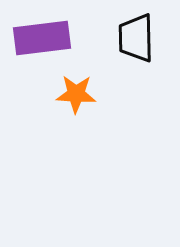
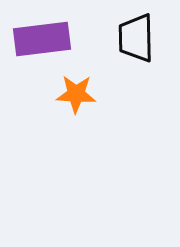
purple rectangle: moved 1 px down
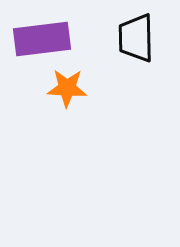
orange star: moved 9 px left, 6 px up
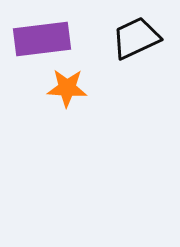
black trapezoid: rotated 66 degrees clockwise
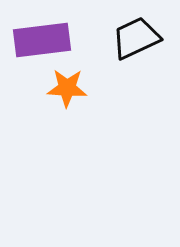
purple rectangle: moved 1 px down
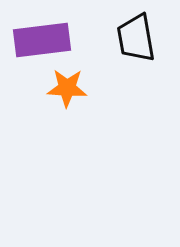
black trapezoid: rotated 75 degrees counterclockwise
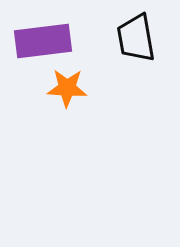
purple rectangle: moved 1 px right, 1 px down
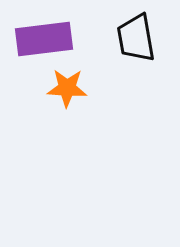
purple rectangle: moved 1 px right, 2 px up
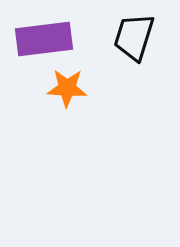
black trapezoid: moved 2 px left, 1 px up; rotated 27 degrees clockwise
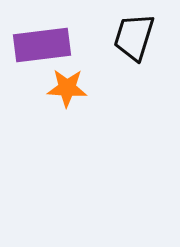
purple rectangle: moved 2 px left, 6 px down
